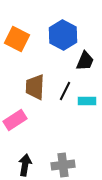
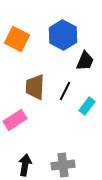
cyan rectangle: moved 5 px down; rotated 54 degrees counterclockwise
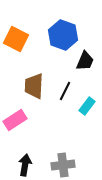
blue hexagon: rotated 8 degrees counterclockwise
orange square: moved 1 px left
brown trapezoid: moved 1 px left, 1 px up
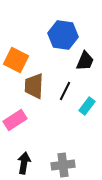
blue hexagon: rotated 12 degrees counterclockwise
orange square: moved 21 px down
black arrow: moved 1 px left, 2 px up
